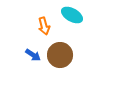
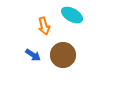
brown circle: moved 3 px right
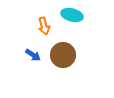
cyan ellipse: rotated 15 degrees counterclockwise
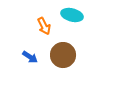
orange arrow: rotated 12 degrees counterclockwise
blue arrow: moved 3 px left, 2 px down
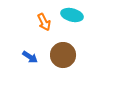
orange arrow: moved 4 px up
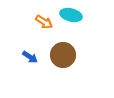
cyan ellipse: moved 1 px left
orange arrow: rotated 30 degrees counterclockwise
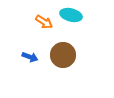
blue arrow: rotated 14 degrees counterclockwise
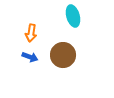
cyan ellipse: moved 2 px right, 1 px down; rotated 60 degrees clockwise
orange arrow: moved 13 px left, 11 px down; rotated 66 degrees clockwise
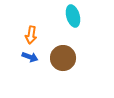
orange arrow: moved 2 px down
brown circle: moved 3 px down
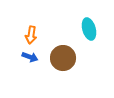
cyan ellipse: moved 16 px right, 13 px down
